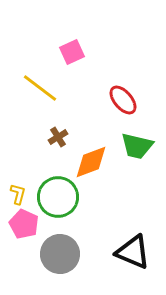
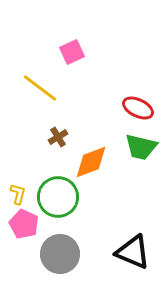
red ellipse: moved 15 px right, 8 px down; rotated 24 degrees counterclockwise
green trapezoid: moved 4 px right, 1 px down
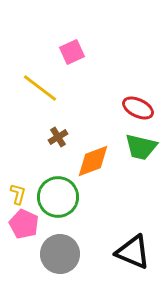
orange diamond: moved 2 px right, 1 px up
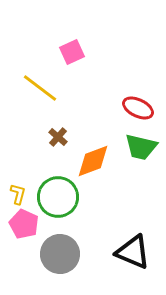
brown cross: rotated 18 degrees counterclockwise
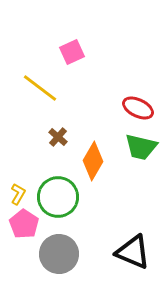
orange diamond: rotated 39 degrees counterclockwise
yellow L-shape: rotated 15 degrees clockwise
pink pentagon: rotated 8 degrees clockwise
gray circle: moved 1 px left
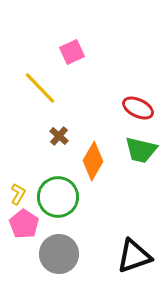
yellow line: rotated 9 degrees clockwise
brown cross: moved 1 px right, 1 px up
green trapezoid: moved 3 px down
black triangle: moved 1 px right, 4 px down; rotated 42 degrees counterclockwise
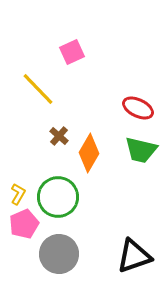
yellow line: moved 2 px left, 1 px down
orange diamond: moved 4 px left, 8 px up
pink pentagon: rotated 16 degrees clockwise
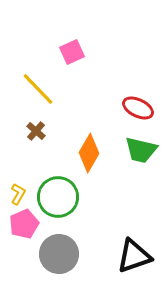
brown cross: moved 23 px left, 5 px up
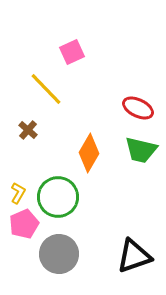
yellow line: moved 8 px right
brown cross: moved 8 px left, 1 px up
yellow L-shape: moved 1 px up
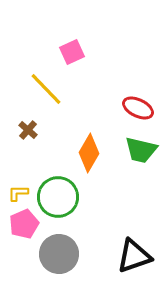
yellow L-shape: rotated 120 degrees counterclockwise
